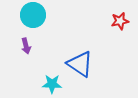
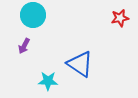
red star: moved 3 px up
purple arrow: moved 2 px left; rotated 42 degrees clockwise
cyan star: moved 4 px left, 3 px up
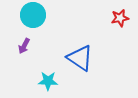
blue triangle: moved 6 px up
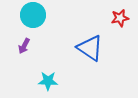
blue triangle: moved 10 px right, 10 px up
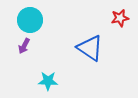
cyan circle: moved 3 px left, 5 px down
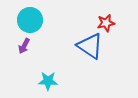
red star: moved 14 px left, 5 px down
blue triangle: moved 2 px up
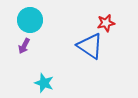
cyan star: moved 4 px left, 2 px down; rotated 18 degrees clockwise
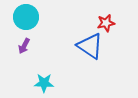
cyan circle: moved 4 px left, 3 px up
cyan star: rotated 18 degrees counterclockwise
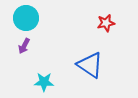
cyan circle: moved 1 px down
blue triangle: moved 19 px down
cyan star: moved 1 px up
